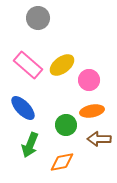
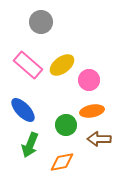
gray circle: moved 3 px right, 4 px down
blue ellipse: moved 2 px down
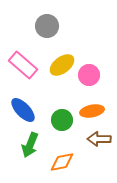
gray circle: moved 6 px right, 4 px down
pink rectangle: moved 5 px left
pink circle: moved 5 px up
green circle: moved 4 px left, 5 px up
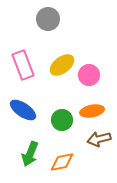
gray circle: moved 1 px right, 7 px up
pink rectangle: rotated 28 degrees clockwise
blue ellipse: rotated 12 degrees counterclockwise
brown arrow: rotated 15 degrees counterclockwise
green arrow: moved 9 px down
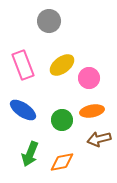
gray circle: moved 1 px right, 2 px down
pink circle: moved 3 px down
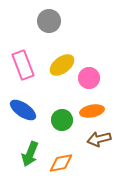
orange diamond: moved 1 px left, 1 px down
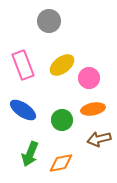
orange ellipse: moved 1 px right, 2 px up
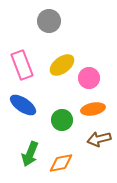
pink rectangle: moved 1 px left
blue ellipse: moved 5 px up
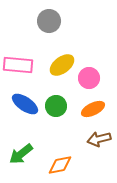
pink rectangle: moved 4 px left; rotated 64 degrees counterclockwise
blue ellipse: moved 2 px right, 1 px up
orange ellipse: rotated 15 degrees counterclockwise
green circle: moved 6 px left, 14 px up
green arrow: moved 9 px left; rotated 30 degrees clockwise
orange diamond: moved 1 px left, 2 px down
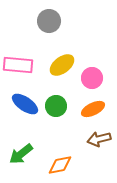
pink circle: moved 3 px right
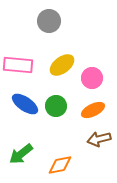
orange ellipse: moved 1 px down
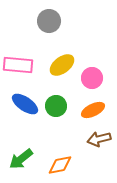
green arrow: moved 5 px down
